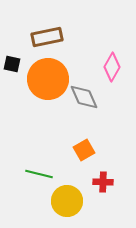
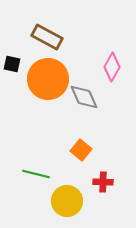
brown rectangle: rotated 40 degrees clockwise
orange square: moved 3 px left; rotated 20 degrees counterclockwise
green line: moved 3 px left
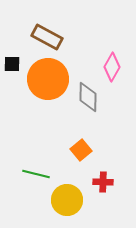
black square: rotated 12 degrees counterclockwise
gray diamond: moved 4 px right; rotated 24 degrees clockwise
orange square: rotated 10 degrees clockwise
yellow circle: moved 1 px up
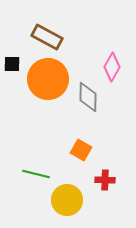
orange square: rotated 20 degrees counterclockwise
red cross: moved 2 px right, 2 px up
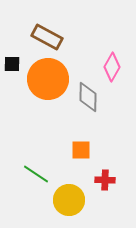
orange square: rotated 30 degrees counterclockwise
green line: rotated 20 degrees clockwise
yellow circle: moved 2 px right
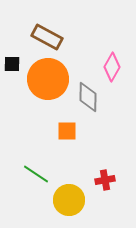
orange square: moved 14 px left, 19 px up
red cross: rotated 12 degrees counterclockwise
